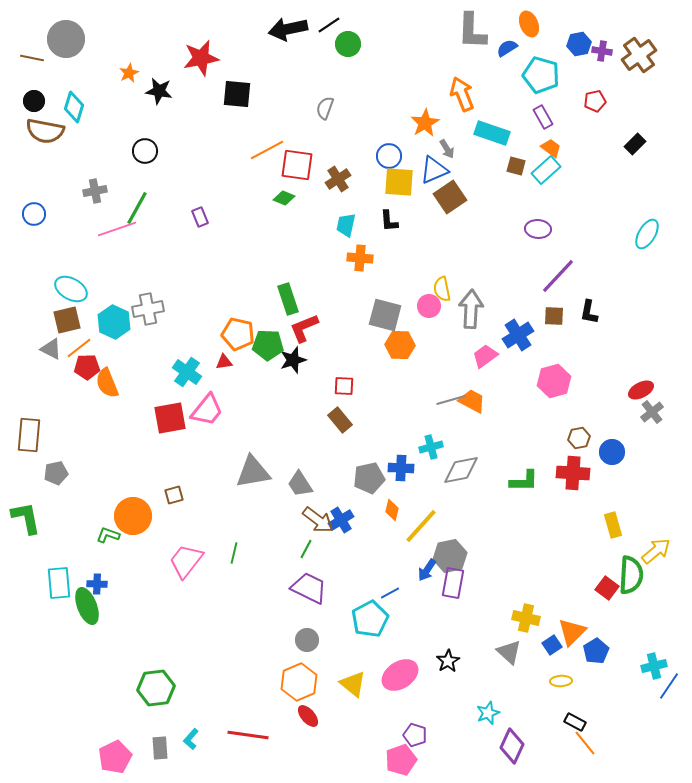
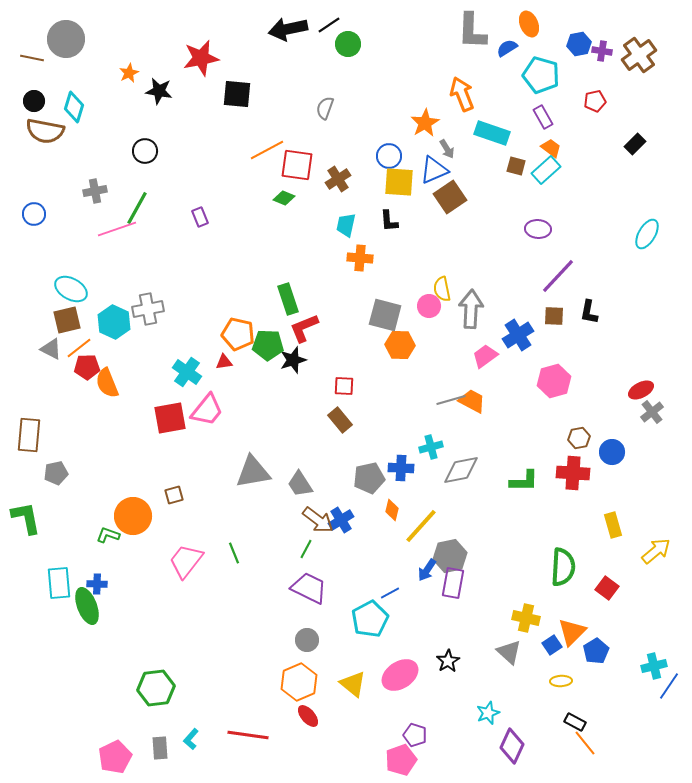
green line at (234, 553): rotated 35 degrees counterclockwise
green semicircle at (631, 575): moved 68 px left, 8 px up
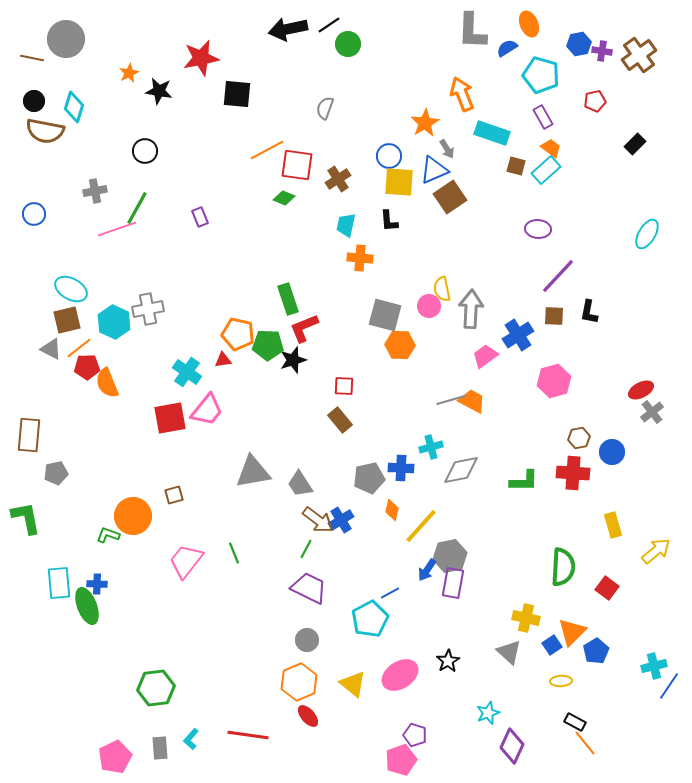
red triangle at (224, 362): moved 1 px left, 2 px up
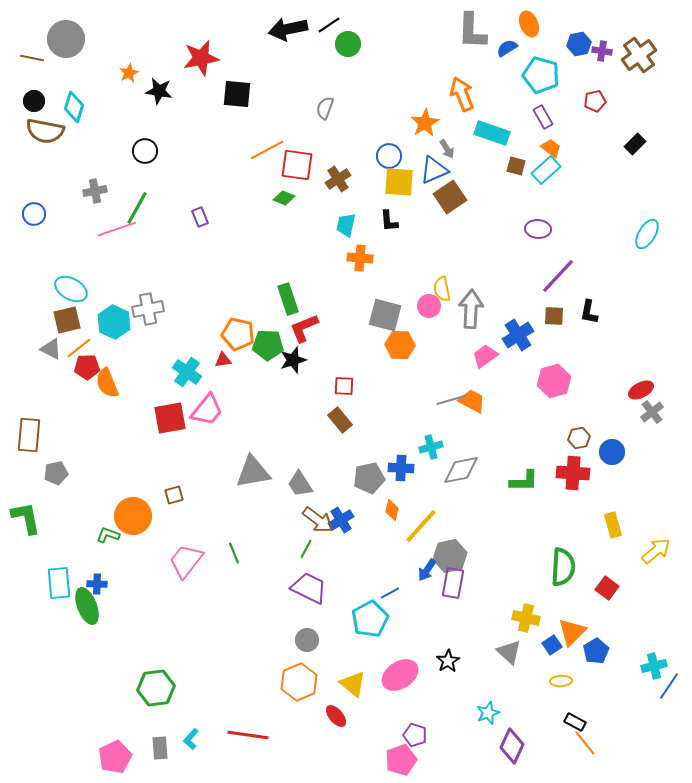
red ellipse at (308, 716): moved 28 px right
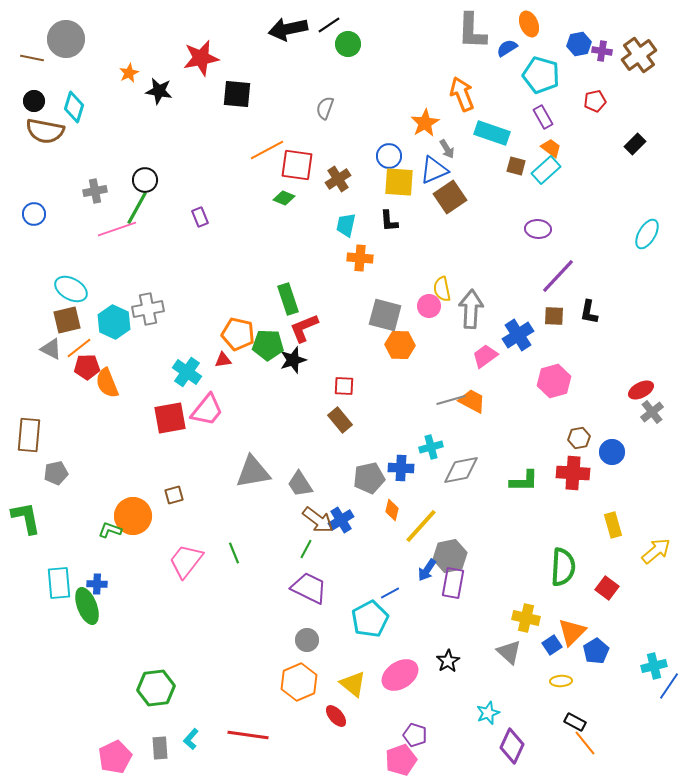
black circle at (145, 151): moved 29 px down
green L-shape at (108, 535): moved 2 px right, 5 px up
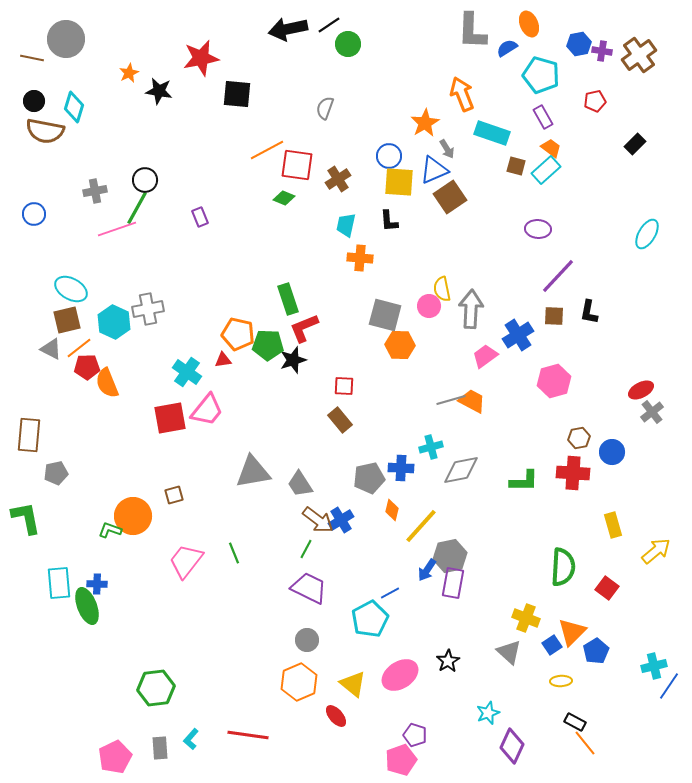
yellow cross at (526, 618): rotated 8 degrees clockwise
